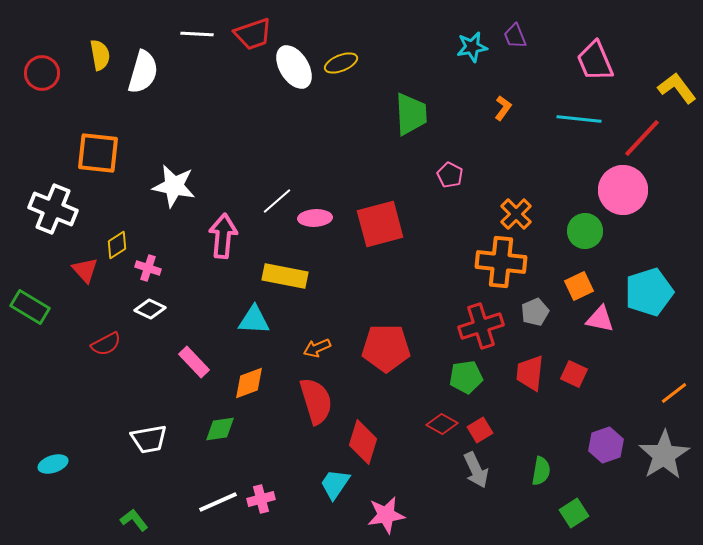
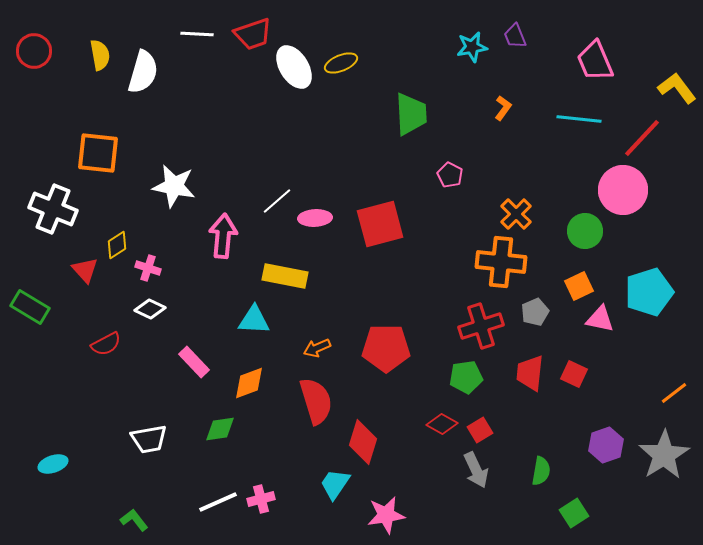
red circle at (42, 73): moved 8 px left, 22 px up
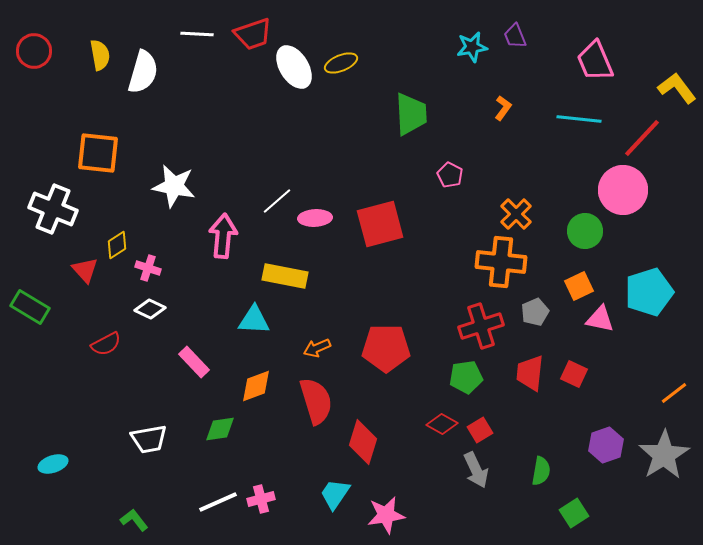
orange diamond at (249, 383): moved 7 px right, 3 px down
cyan trapezoid at (335, 484): moved 10 px down
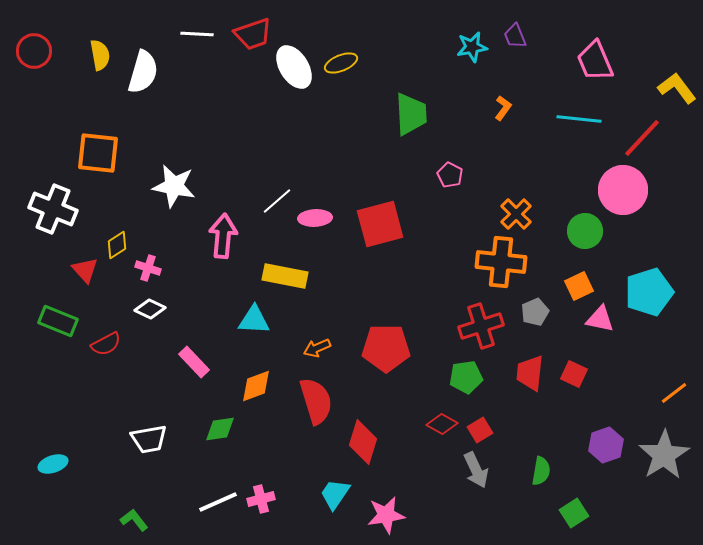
green rectangle at (30, 307): moved 28 px right, 14 px down; rotated 9 degrees counterclockwise
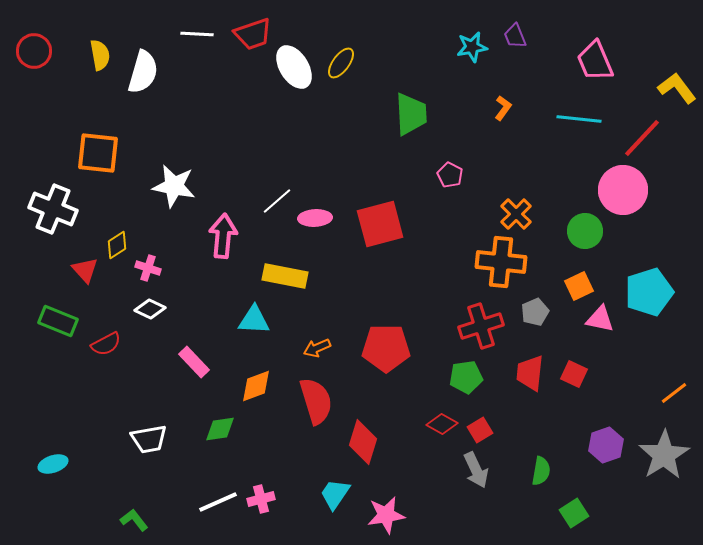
yellow ellipse at (341, 63): rotated 32 degrees counterclockwise
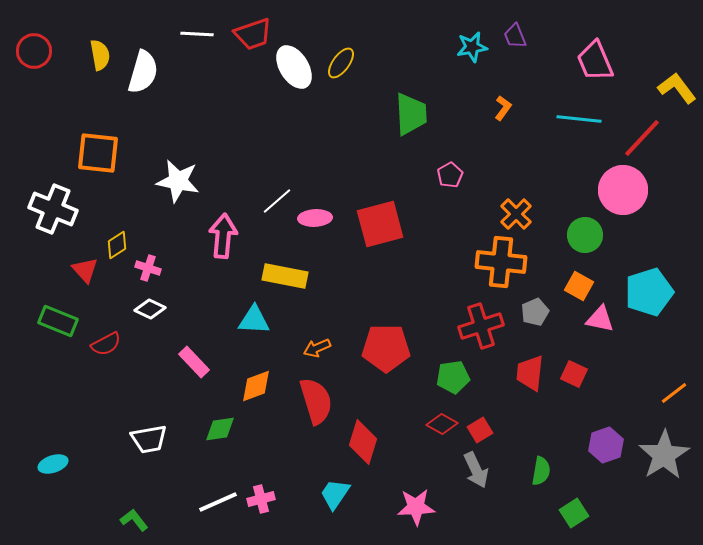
pink pentagon at (450, 175): rotated 15 degrees clockwise
white star at (174, 186): moved 4 px right, 5 px up
green circle at (585, 231): moved 4 px down
orange square at (579, 286): rotated 36 degrees counterclockwise
green pentagon at (466, 377): moved 13 px left
pink star at (386, 515): moved 30 px right, 8 px up; rotated 6 degrees clockwise
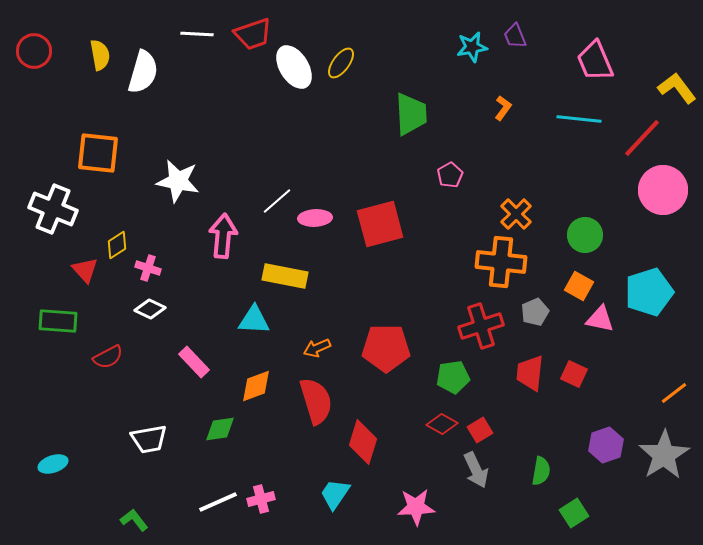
pink circle at (623, 190): moved 40 px right
green rectangle at (58, 321): rotated 18 degrees counterclockwise
red semicircle at (106, 344): moved 2 px right, 13 px down
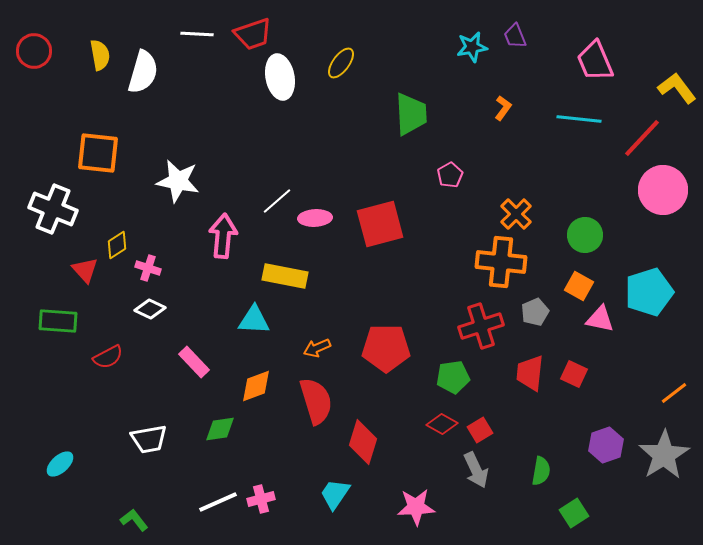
white ellipse at (294, 67): moved 14 px left, 10 px down; rotated 21 degrees clockwise
cyan ellipse at (53, 464): moved 7 px right; rotated 24 degrees counterclockwise
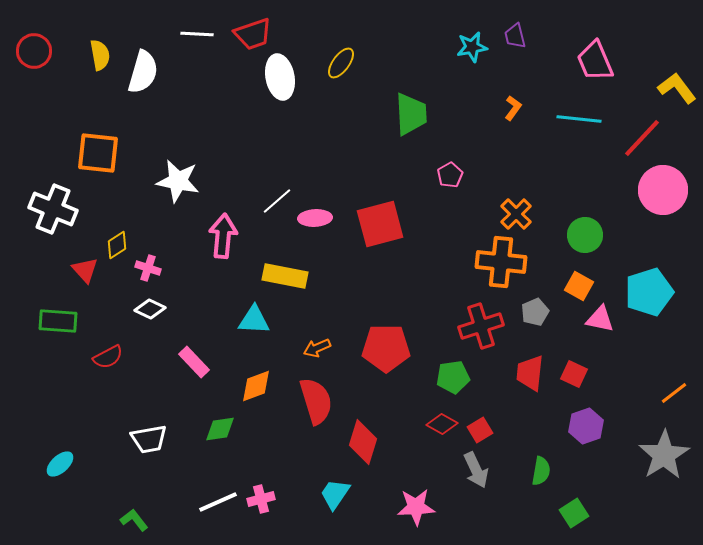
purple trapezoid at (515, 36): rotated 8 degrees clockwise
orange L-shape at (503, 108): moved 10 px right
purple hexagon at (606, 445): moved 20 px left, 19 px up
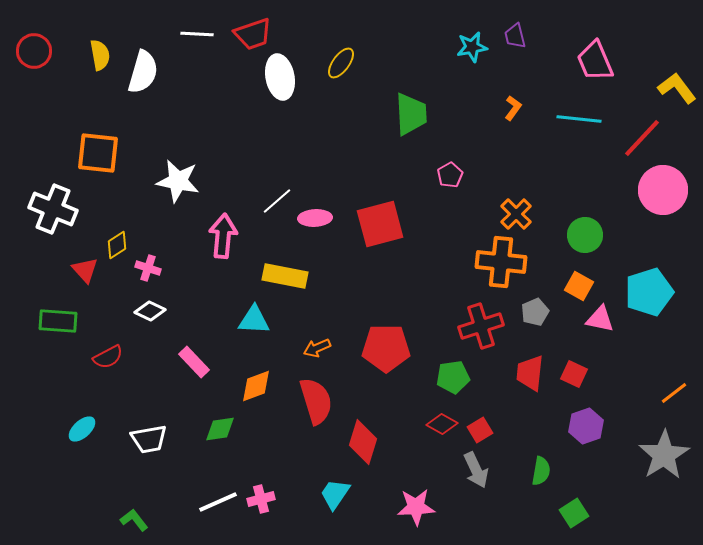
white diamond at (150, 309): moved 2 px down
cyan ellipse at (60, 464): moved 22 px right, 35 px up
